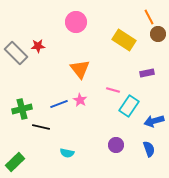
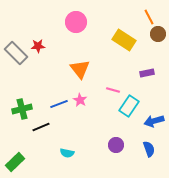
black line: rotated 36 degrees counterclockwise
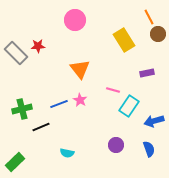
pink circle: moved 1 px left, 2 px up
yellow rectangle: rotated 25 degrees clockwise
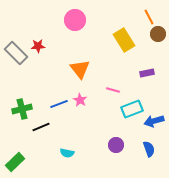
cyan rectangle: moved 3 px right, 3 px down; rotated 35 degrees clockwise
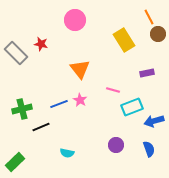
red star: moved 3 px right, 2 px up; rotated 16 degrees clockwise
cyan rectangle: moved 2 px up
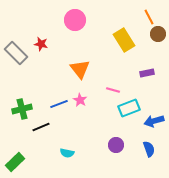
cyan rectangle: moved 3 px left, 1 px down
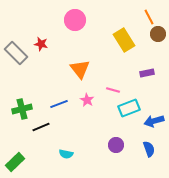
pink star: moved 7 px right
cyan semicircle: moved 1 px left, 1 px down
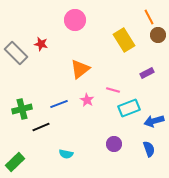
brown circle: moved 1 px down
orange triangle: rotated 30 degrees clockwise
purple rectangle: rotated 16 degrees counterclockwise
purple circle: moved 2 px left, 1 px up
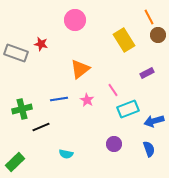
gray rectangle: rotated 25 degrees counterclockwise
pink line: rotated 40 degrees clockwise
blue line: moved 5 px up; rotated 12 degrees clockwise
cyan rectangle: moved 1 px left, 1 px down
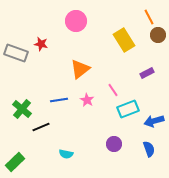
pink circle: moved 1 px right, 1 px down
blue line: moved 1 px down
green cross: rotated 36 degrees counterclockwise
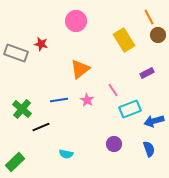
cyan rectangle: moved 2 px right
